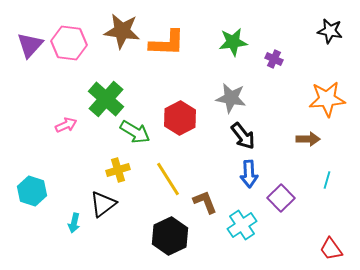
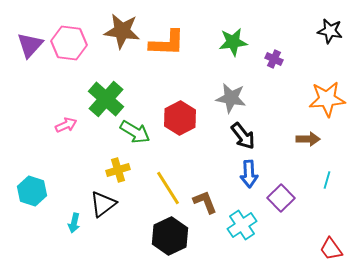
yellow line: moved 9 px down
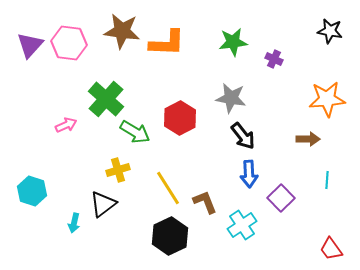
cyan line: rotated 12 degrees counterclockwise
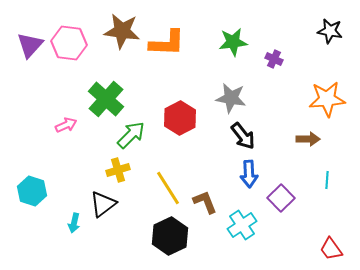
green arrow: moved 4 px left, 3 px down; rotated 76 degrees counterclockwise
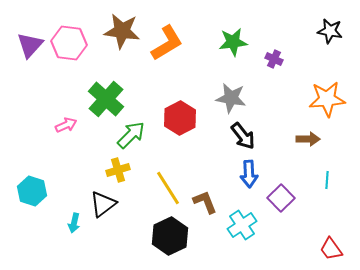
orange L-shape: rotated 33 degrees counterclockwise
